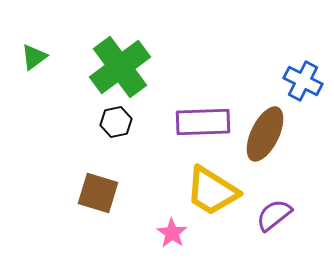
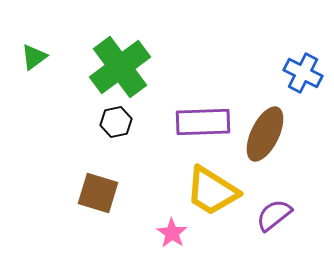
blue cross: moved 8 px up
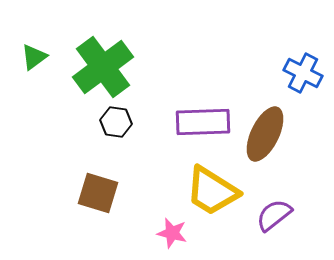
green cross: moved 17 px left
black hexagon: rotated 20 degrees clockwise
pink star: rotated 20 degrees counterclockwise
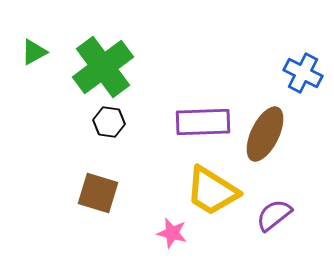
green triangle: moved 5 px up; rotated 8 degrees clockwise
black hexagon: moved 7 px left
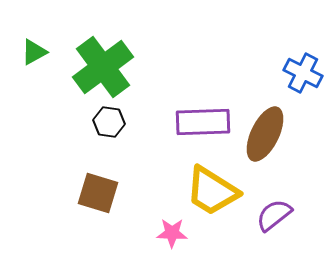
pink star: rotated 12 degrees counterclockwise
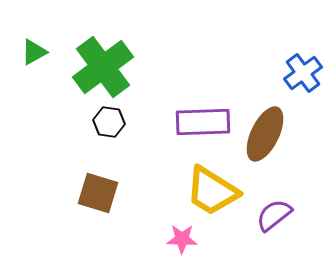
blue cross: rotated 27 degrees clockwise
pink star: moved 10 px right, 6 px down
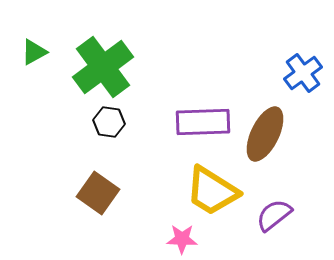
brown square: rotated 18 degrees clockwise
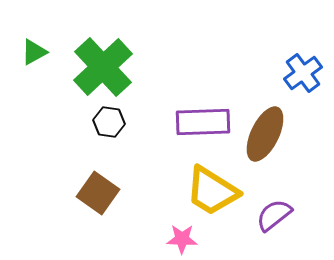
green cross: rotated 6 degrees counterclockwise
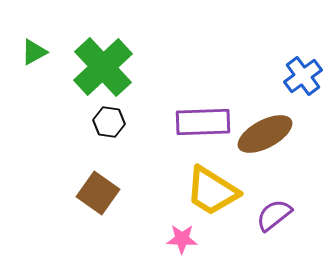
blue cross: moved 3 px down
brown ellipse: rotated 36 degrees clockwise
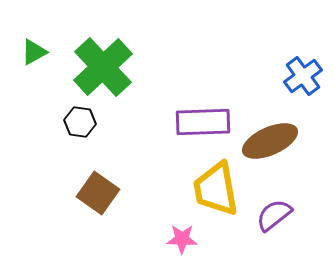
black hexagon: moved 29 px left
brown ellipse: moved 5 px right, 7 px down; rotated 4 degrees clockwise
yellow trapezoid: moved 4 px right, 2 px up; rotated 48 degrees clockwise
